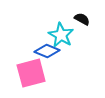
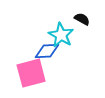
blue diamond: rotated 25 degrees counterclockwise
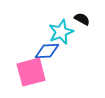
cyan star: moved 3 px up; rotated 20 degrees clockwise
pink square: moved 1 px up
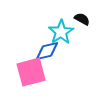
cyan star: rotated 10 degrees counterclockwise
blue diamond: rotated 10 degrees counterclockwise
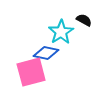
black semicircle: moved 2 px right, 1 px down
blue diamond: moved 1 px left, 2 px down; rotated 25 degrees clockwise
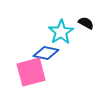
black semicircle: moved 2 px right, 3 px down
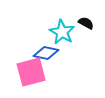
cyan star: moved 1 px right; rotated 10 degrees counterclockwise
